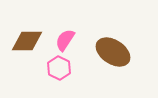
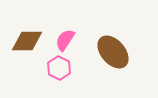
brown ellipse: rotated 16 degrees clockwise
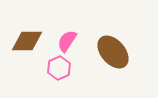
pink semicircle: moved 2 px right, 1 px down
pink hexagon: rotated 10 degrees clockwise
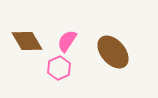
brown diamond: rotated 60 degrees clockwise
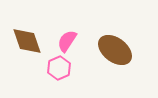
brown diamond: rotated 12 degrees clockwise
brown ellipse: moved 2 px right, 2 px up; rotated 12 degrees counterclockwise
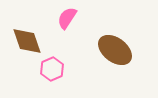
pink semicircle: moved 23 px up
pink hexagon: moved 7 px left, 1 px down
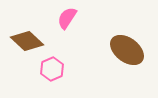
brown diamond: rotated 28 degrees counterclockwise
brown ellipse: moved 12 px right
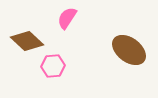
brown ellipse: moved 2 px right
pink hexagon: moved 1 px right, 3 px up; rotated 20 degrees clockwise
